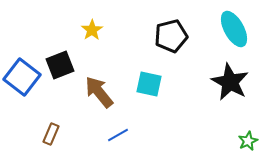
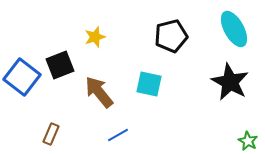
yellow star: moved 3 px right, 7 px down; rotated 15 degrees clockwise
green star: rotated 18 degrees counterclockwise
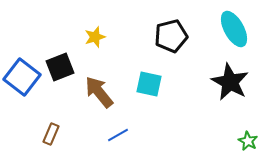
black square: moved 2 px down
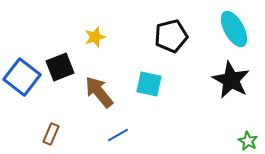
black star: moved 1 px right, 2 px up
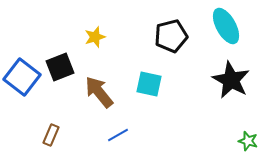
cyan ellipse: moved 8 px left, 3 px up
brown rectangle: moved 1 px down
green star: rotated 12 degrees counterclockwise
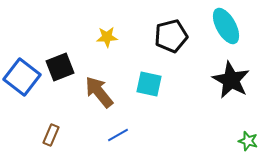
yellow star: moved 12 px right; rotated 15 degrees clockwise
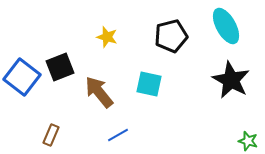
yellow star: rotated 20 degrees clockwise
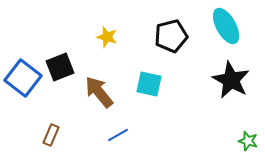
blue square: moved 1 px right, 1 px down
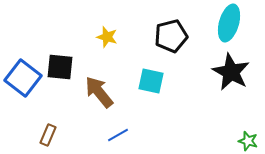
cyan ellipse: moved 3 px right, 3 px up; rotated 45 degrees clockwise
black square: rotated 28 degrees clockwise
black star: moved 8 px up
cyan square: moved 2 px right, 3 px up
brown rectangle: moved 3 px left
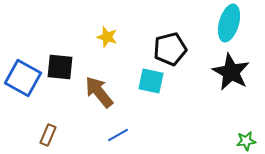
black pentagon: moved 1 px left, 13 px down
blue square: rotated 9 degrees counterclockwise
green star: moved 2 px left; rotated 24 degrees counterclockwise
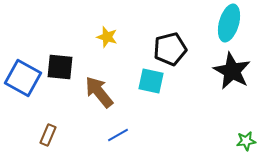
black star: moved 1 px right, 1 px up
